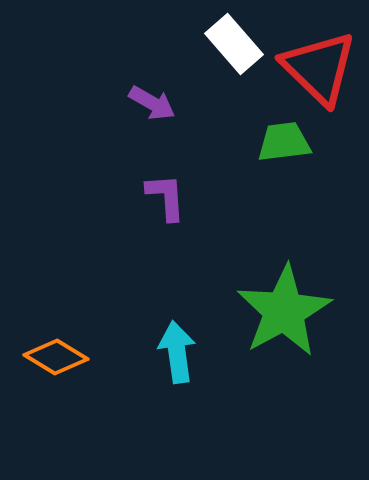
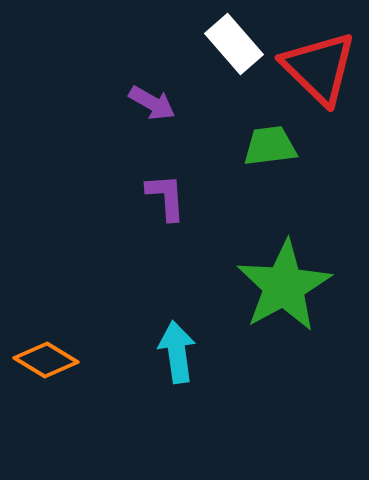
green trapezoid: moved 14 px left, 4 px down
green star: moved 25 px up
orange diamond: moved 10 px left, 3 px down
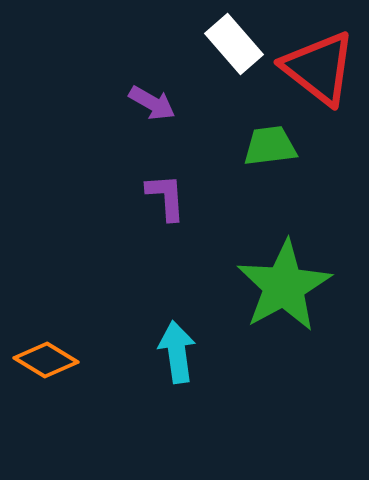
red triangle: rotated 6 degrees counterclockwise
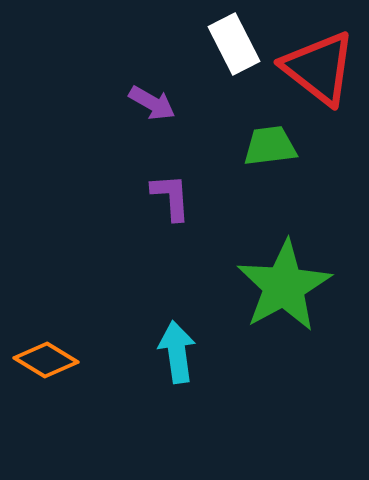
white rectangle: rotated 14 degrees clockwise
purple L-shape: moved 5 px right
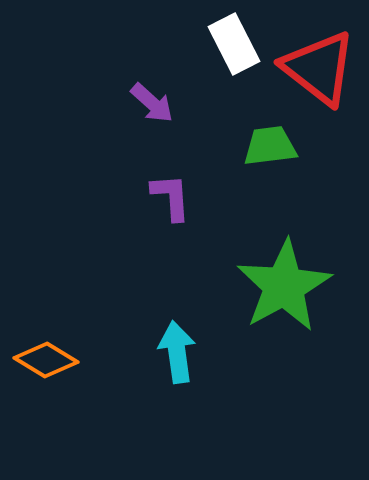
purple arrow: rotated 12 degrees clockwise
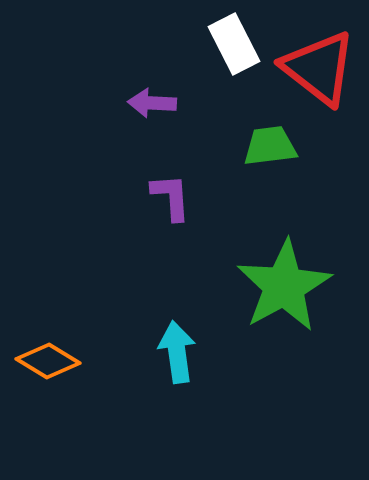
purple arrow: rotated 141 degrees clockwise
orange diamond: moved 2 px right, 1 px down
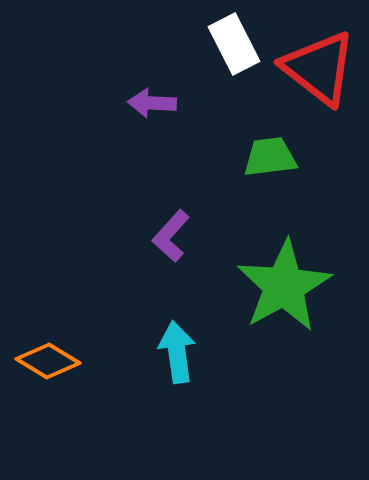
green trapezoid: moved 11 px down
purple L-shape: moved 39 px down; rotated 134 degrees counterclockwise
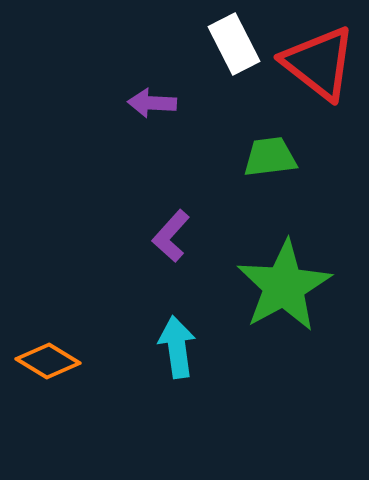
red triangle: moved 5 px up
cyan arrow: moved 5 px up
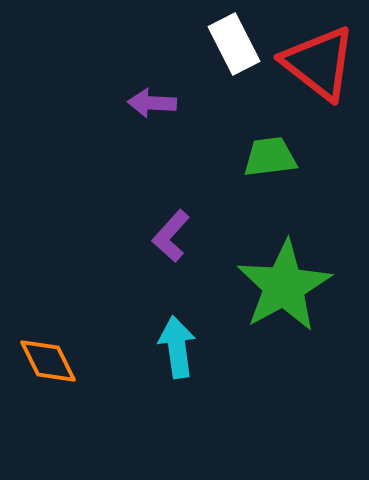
orange diamond: rotated 32 degrees clockwise
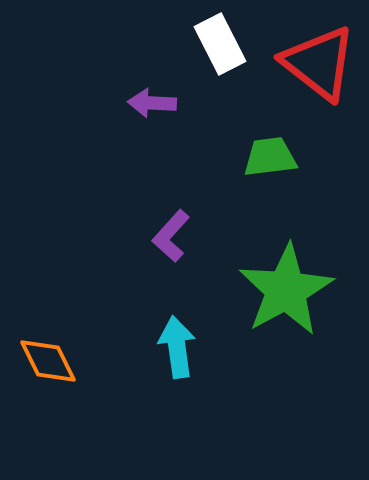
white rectangle: moved 14 px left
green star: moved 2 px right, 4 px down
